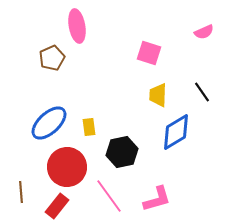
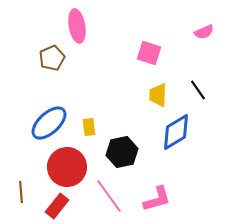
black line: moved 4 px left, 2 px up
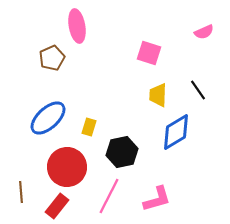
blue ellipse: moved 1 px left, 5 px up
yellow rectangle: rotated 24 degrees clockwise
pink line: rotated 63 degrees clockwise
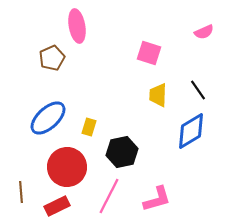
blue diamond: moved 15 px right, 1 px up
red rectangle: rotated 25 degrees clockwise
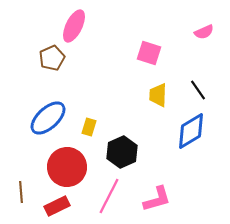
pink ellipse: moved 3 px left; rotated 36 degrees clockwise
black hexagon: rotated 12 degrees counterclockwise
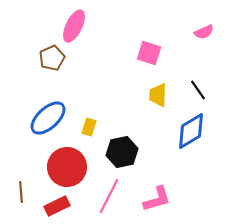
black hexagon: rotated 12 degrees clockwise
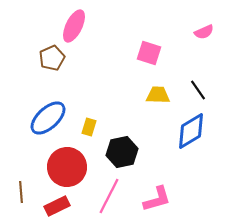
yellow trapezoid: rotated 90 degrees clockwise
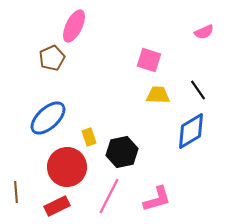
pink square: moved 7 px down
yellow rectangle: moved 10 px down; rotated 36 degrees counterclockwise
brown line: moved 5 px left
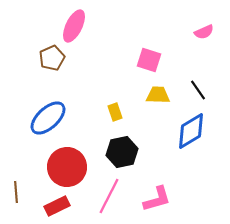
yellow rectangle: moved 26 px right, 25 px up
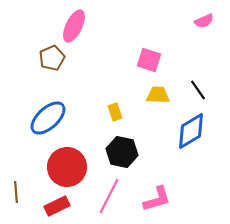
pink semicircle: moved 11 px up
black hexagon: rotated 24 degrees clockwise
